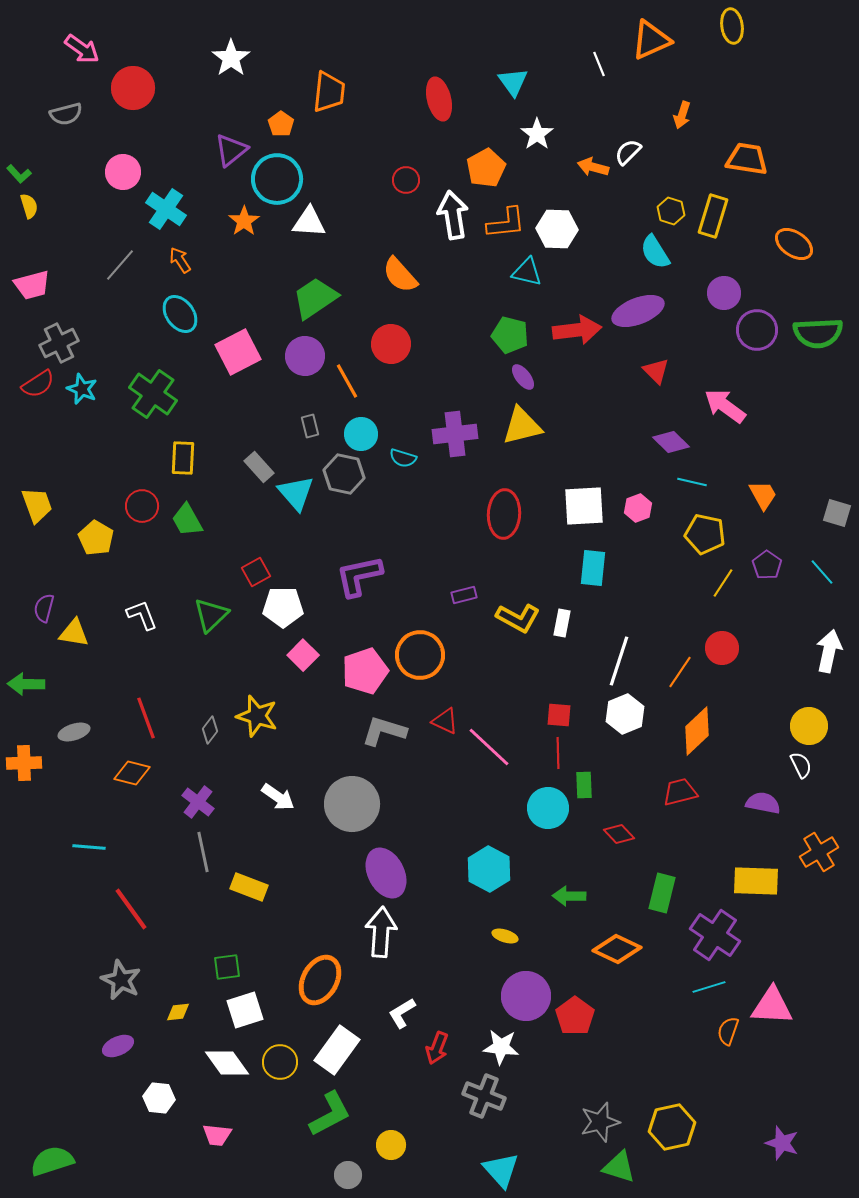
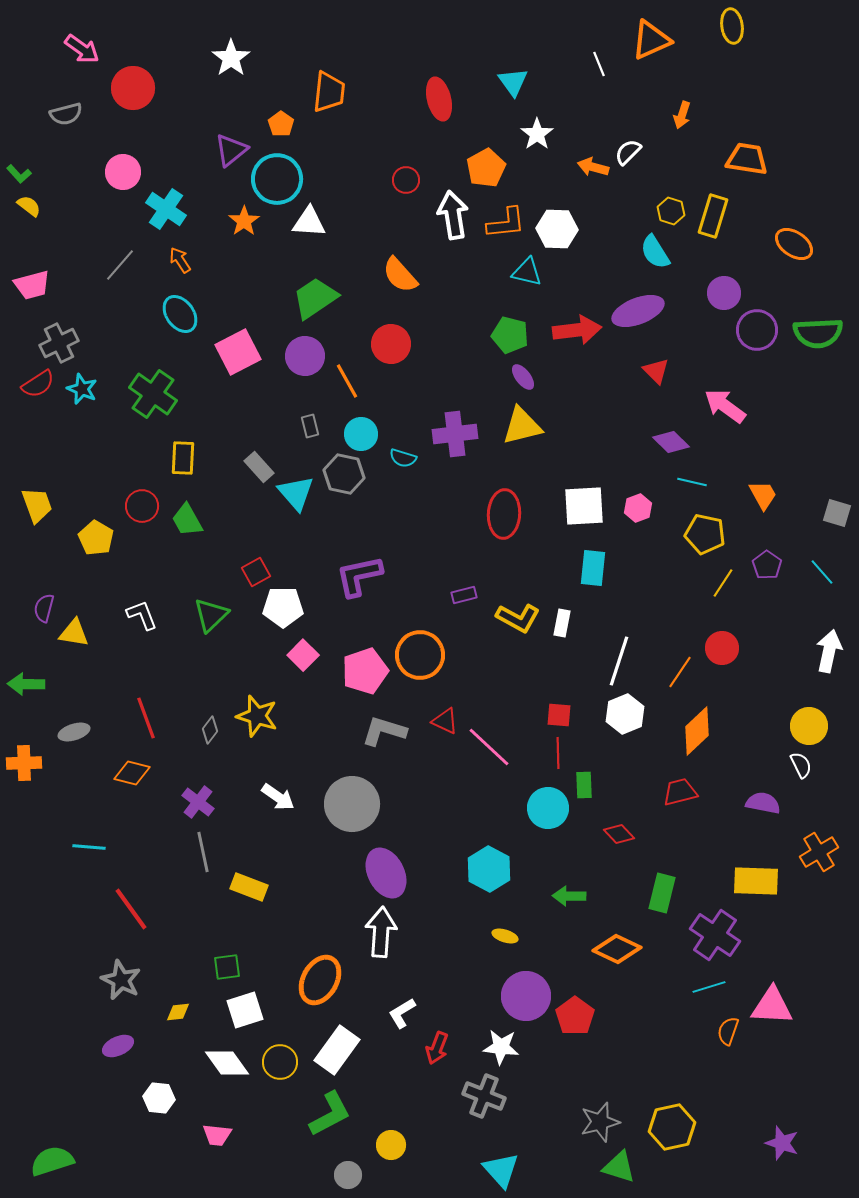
yellow semicircle at (29, 206): rotated 35 degrees counterclockwise
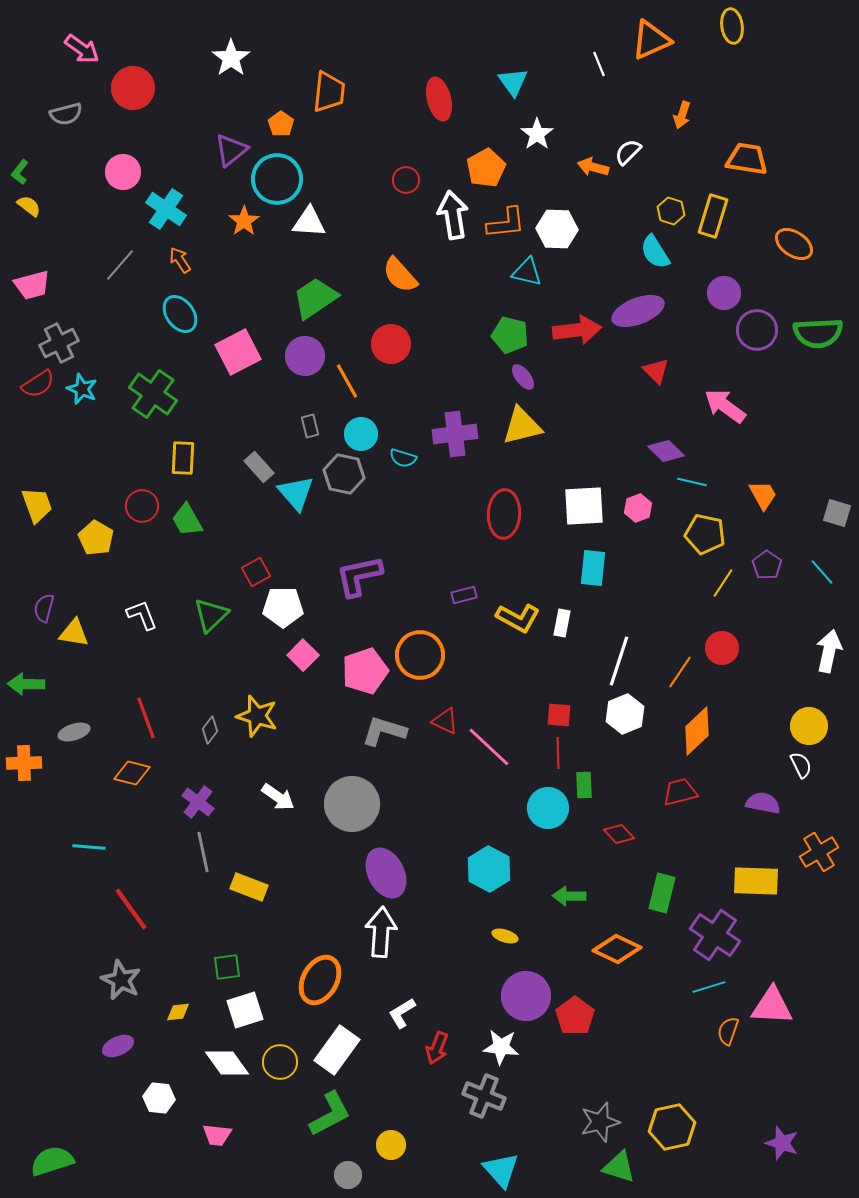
green L-shape at (19, 174): moved 1 px right, 2 px up; rotated 80 degrees clockwise
purple diamond at (671, 442): moved 5 px left, 9 px down
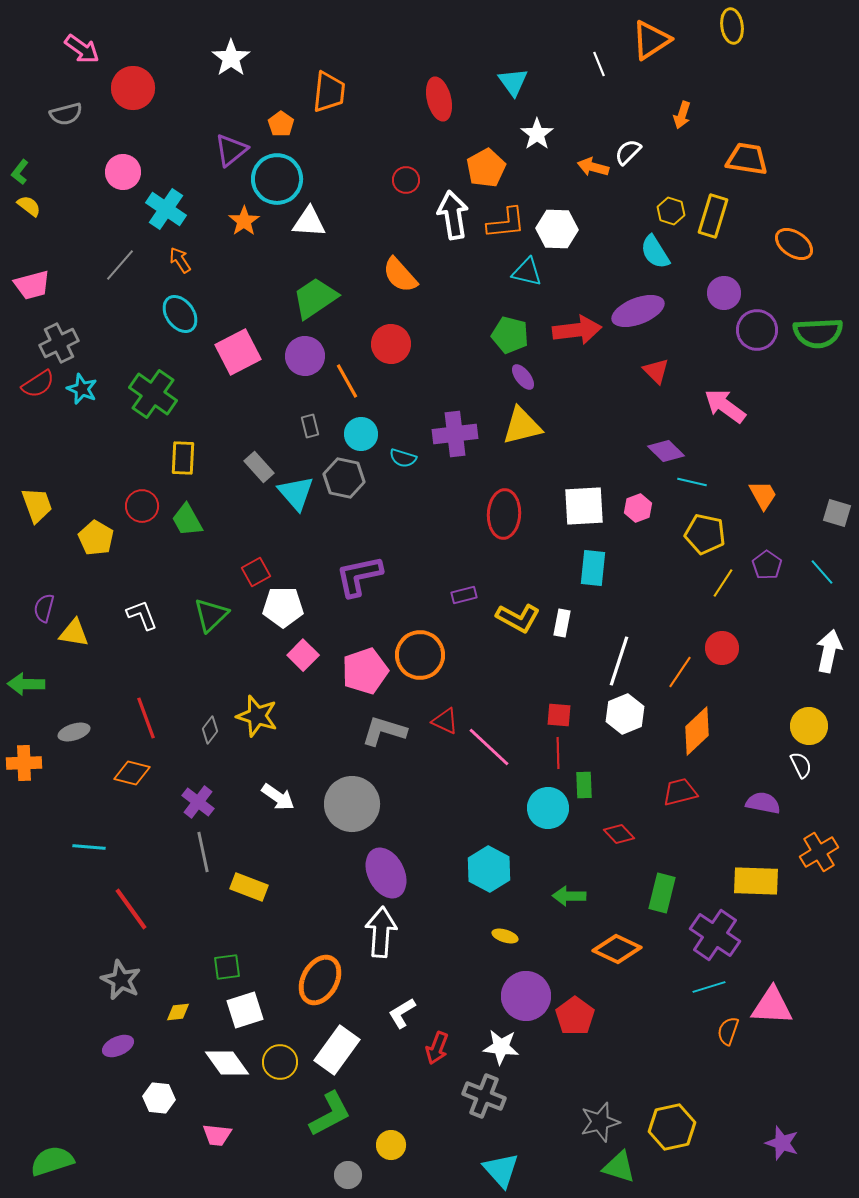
orange triangle at (651, 40): rotated 9 degrees counterclockwise
gray hexagon at (344, 474): moved 4 px down
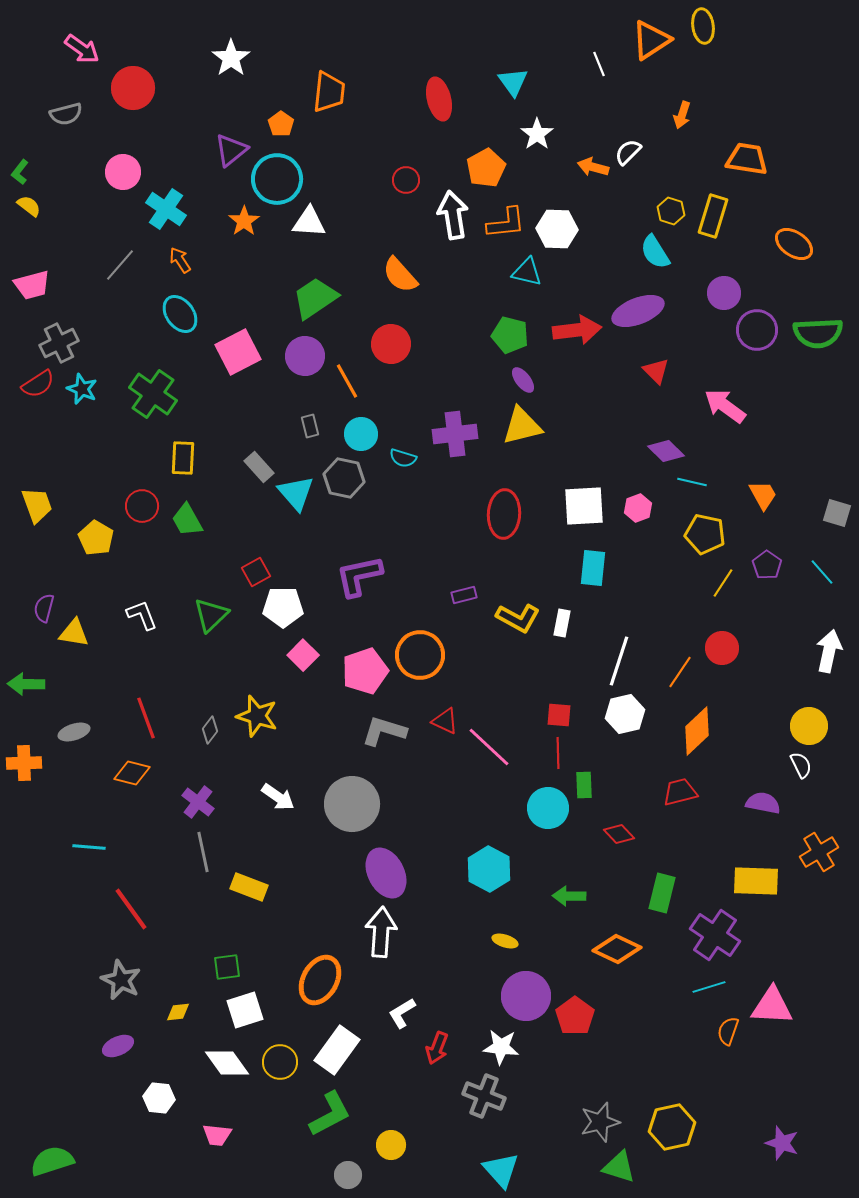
yellow ellipse at (732, 26): moved 29 px left
purple ellipse at (523, 377): moved 3 px down
white hexagon at (625, 714): rotated 9 degrees clockwise
yellow ellipse at (505, 936): moved 5 px down
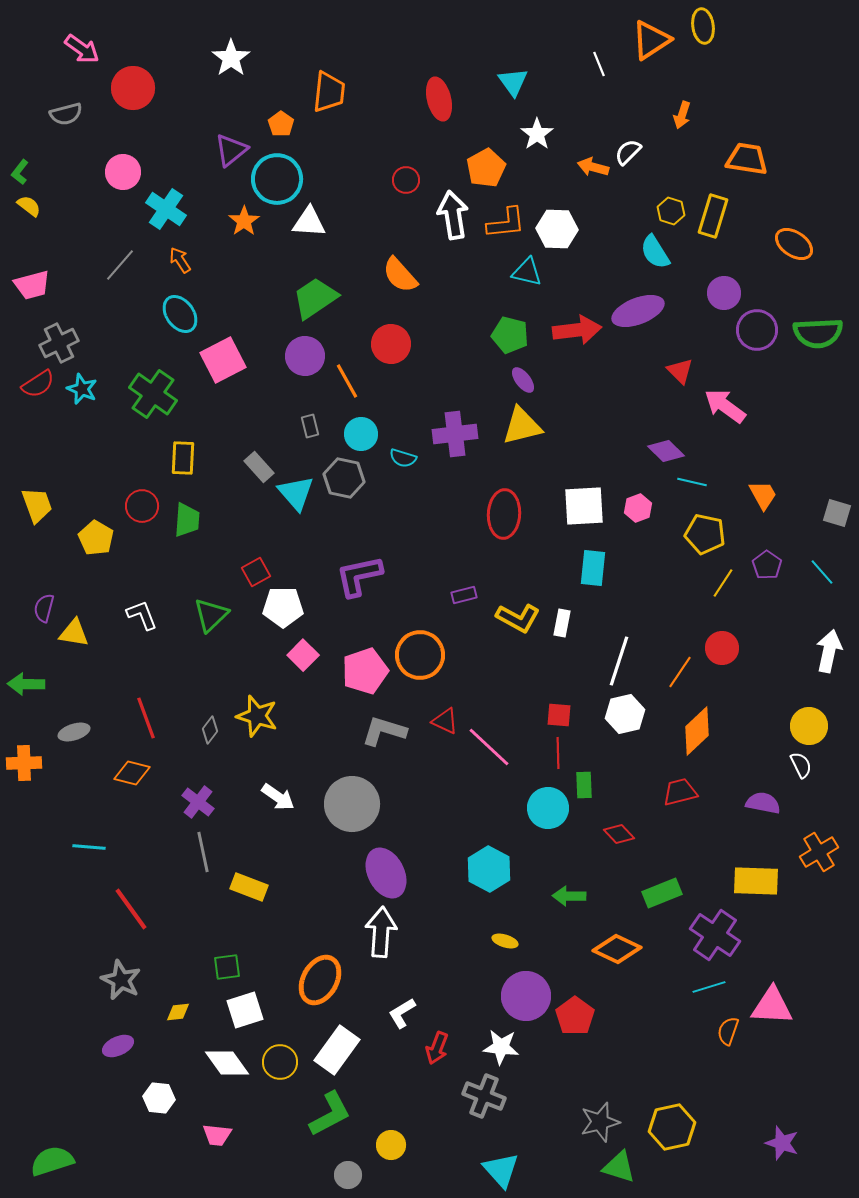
pink square at (238, 352): moved 15 px left, 8 px down
red triangle at (656, 371): moved 24 px right
green trapezoid at (187, 520): rotated 147 degrees counterclockwise
green rectangle at (662, 893): rotated 54 degrees clockwise
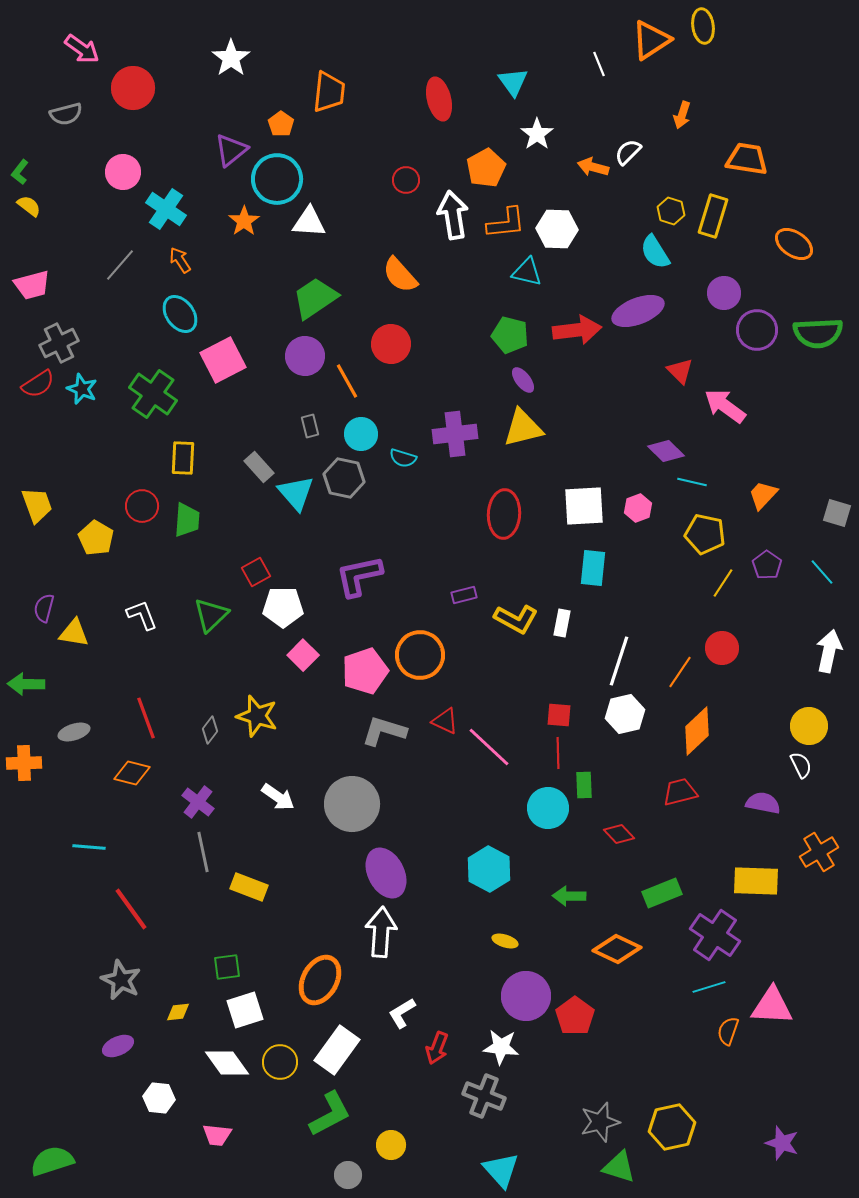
yellow triangle at (522, 426): moved 1 px right, 2 px down
orange trapezoid at (763, 495): rotated 108 degrees counterclockwise
yellow L-shape at (518, 618): moved 2 px left, 1 px down
